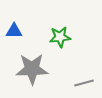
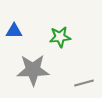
gray star: moved 1 px right, 1 px down
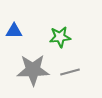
gray line: moved 14 px left, 11 px up
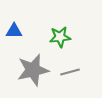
gray star: rotated 12 degrees counterclockwise
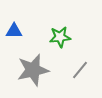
gray line: moved 10 px right, 2 px up; rotated 36 degrees counterclockwise
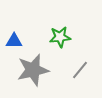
blue triangle: moved 10 px down
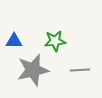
green star: moved 5 px left, 4 px down
gray line: rotated 48 degrees clockwise
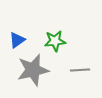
blue triangle: moved 3 px right, 1 px up; rotated 36 degrees counterclockwise
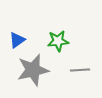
green star: moved 3 px right
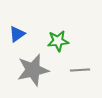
blue triangle: moved 6 px up
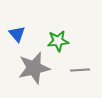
blue triangle: rotated 36 degrees counterclockwise
gray star: moved 1 px right, 2 px up
